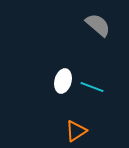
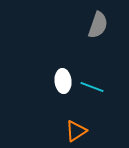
gray semicircle: rotated 68 degrees clockwise
white ellipse: rotated 20 degrees counterclockwise
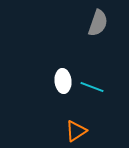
gray semicircle: moved 2 px up
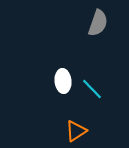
cyan line: moved 2 px down; rotated 25 degrees clockwise
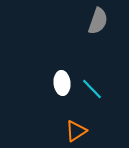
gray semicircle: moved 2 px up
white ellipse: moved 1 px left, 2 px down
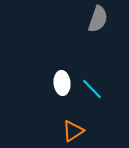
gray semicircle: moved 2 px up
orange triangle: moved 3 px left
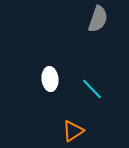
white ellipse: moved 12 px left, 4 px up
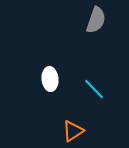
gray semicircle: moved 2 px left, 1 px down
cyan line: moved 2 px right
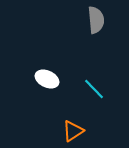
gray semicircle: rotated 24 degrees counterclockwise
white ellipse: moved 3 px left; rotated 60 degrees counterclockwise
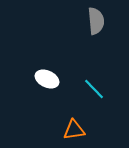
gray semicircle: moved 1 px down
orange triangle: moved 1 px right, 1 px up; rotated 25 degrees clockwise
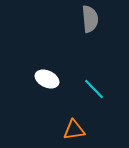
gray semicircle: moved 6 px left, 2 px up
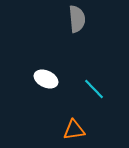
gray semicircle: moved 13 px left
white ellipse: moved 1 px left
